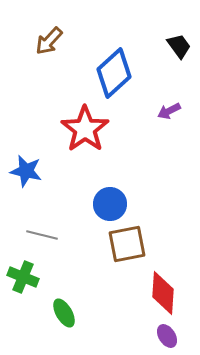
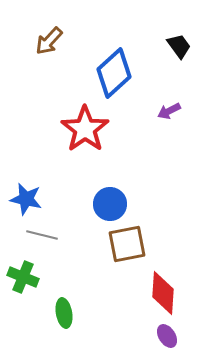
blue star: moved 28 px down
green ellipse: rotated 20 degrees clockwise
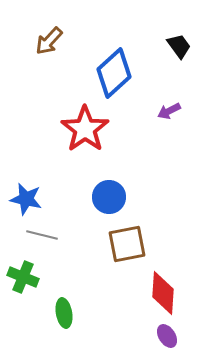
blue circle: moved 1 px left, 7 px up
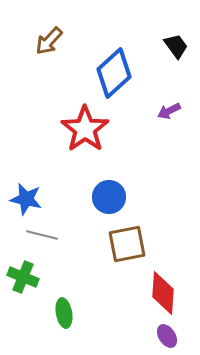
black trapezoid: moved 3 px left
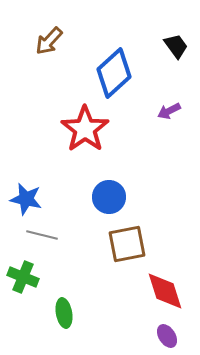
red diamond: moved 2 px right, 2 px up; rotated 21 degrees counterclockwise
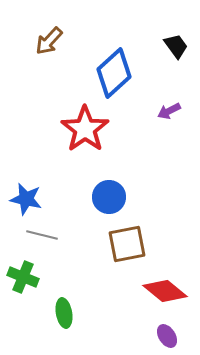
red diamond: rotated 33 degrees counterclockwise
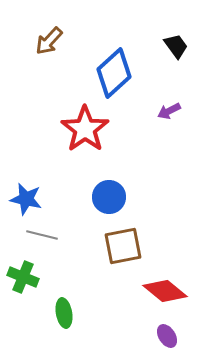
brown square: moved 4 px left, 2 px down
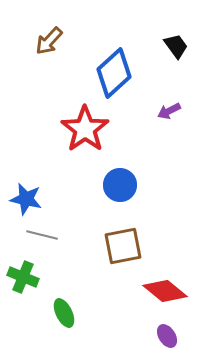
blue circle: moved 11 px right, 12 px up
green ellipse: rotated 16 degrees counterclockwise
